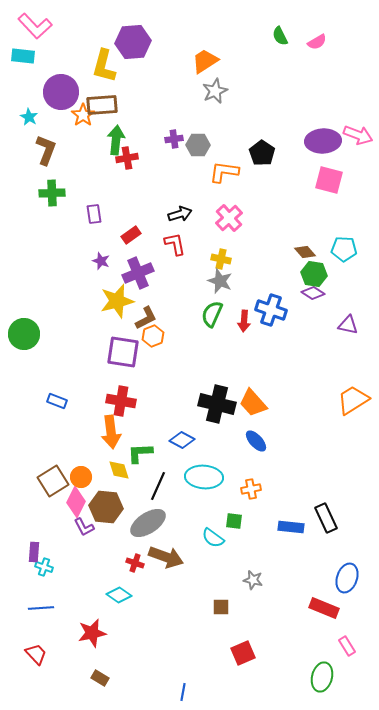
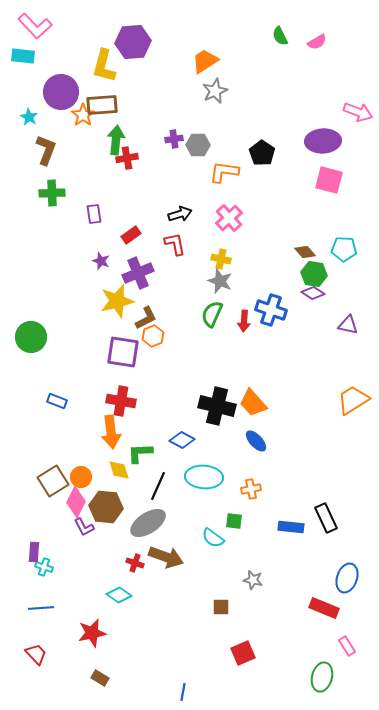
pink arrow at (358, 135): moved 23 px up
green circle at (24, 334): moved 7 px right, 3 px down
black cross at (217, 404): moved 2 px down
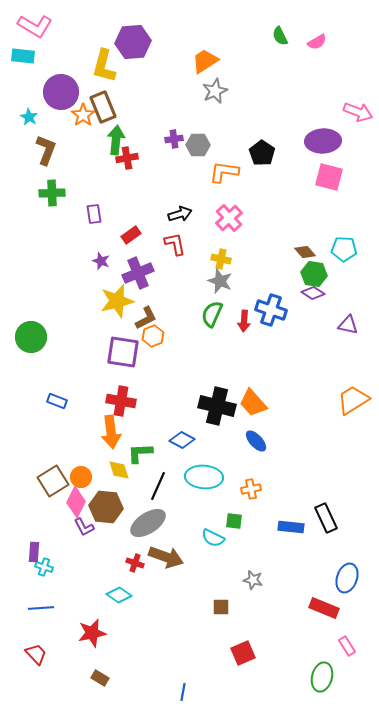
pink L-shape at (35, 26): rotated 16 degrees counterclockwise
brown rectangle at (102, 105): moved 1 px right, 2 px down; rotated 72 degrees clockwise
pink square at (329, 180): moved 3 px up
cyan semicircle at (213, 538): rotated 10 degrees counterclockwise
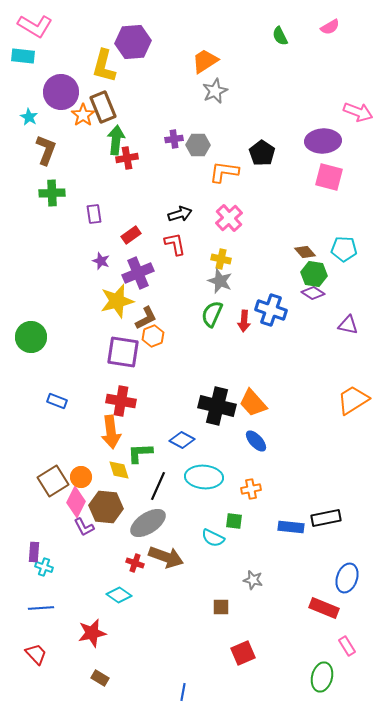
pink semicircle at (317, 42): moved 13 px right, 15 px up
black rectangle at (326, 518): rotated 76 degrees counterclockwise
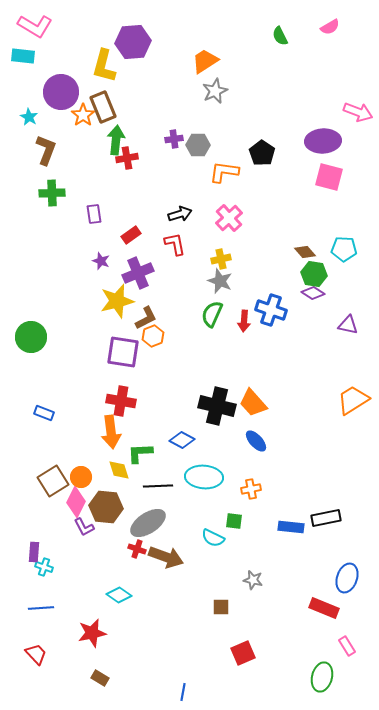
yellow cross at (221, 259): rotated 24 degrees counterclockwise
blue rectangle at (57, 401): moved 13 px left, 12 px down
black line at (158, 486): rotated 64 degrees clockwise
red cross at (135, 563): moved 2 px right, 14 px up
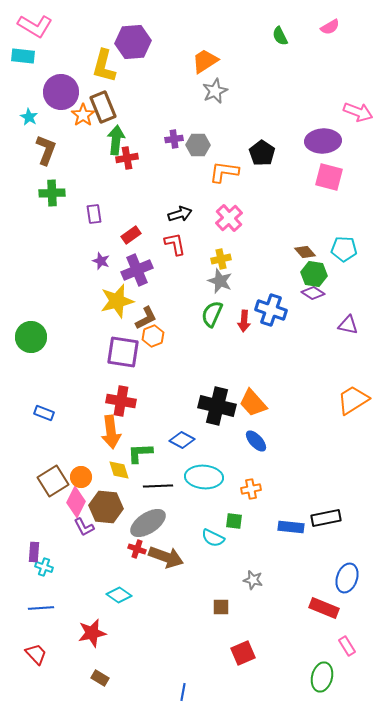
purple cross at (138, 273): moved 1 px left, 3 px up
